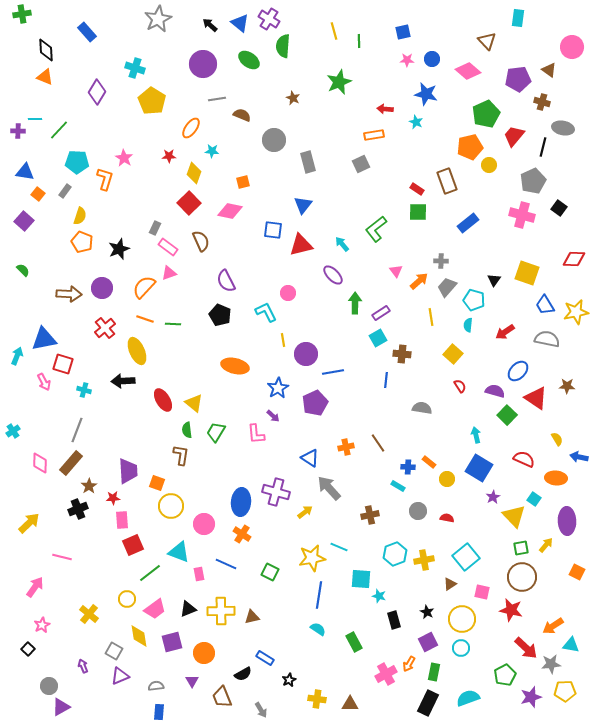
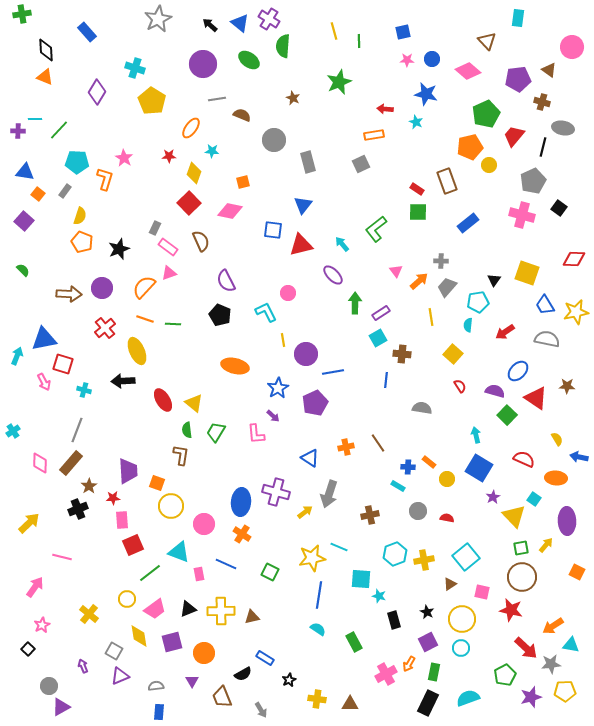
cyan pentagon at (474, 300): moved 4 px right, 2 px down; rotated 25 degrees counterclockwise
gray arrow at (329, 488): moved 6 px down; rotated 120 degrees counterclockwise
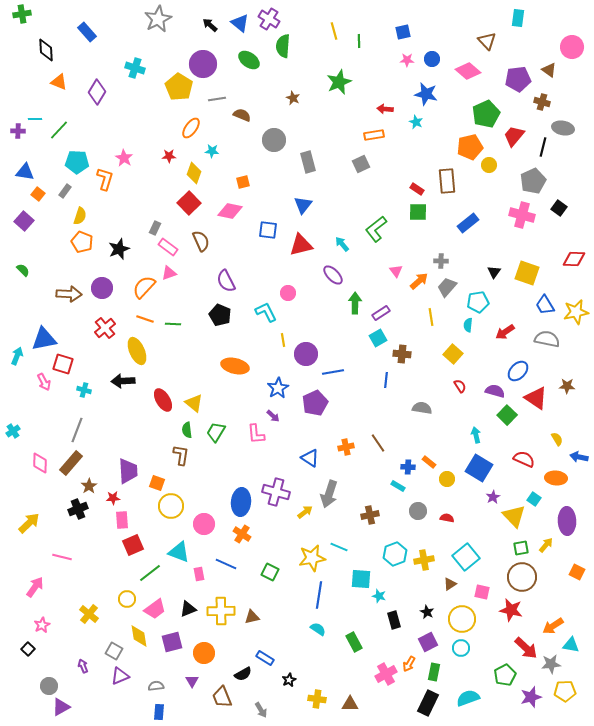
orange triangle at (45, 77): moved 14 px right, 5 px down
yellow pentagon at (152, 101): moved 27 px right, 14 px up
brown rectangle at (447, 181): rotated 15 degrees clockwise
blue square at (273, 230): moved 5 px left
black triangle at (494, 280): moved 8 px up
